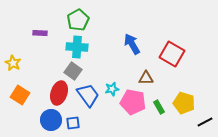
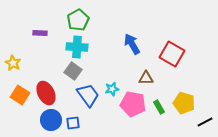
red ellipse: moved 13 px left; rotated 45 degrees counterclockwise
pink pentagon: moved 2 px down
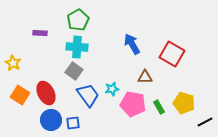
gray square: moved 1 px right
brown triangle: moved 1 px left, 1 px up
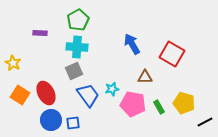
gray square: rotated 30 degrees clockwise
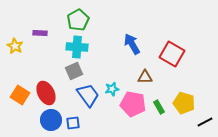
yellow star: moved 2 px right, 17 px up
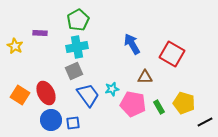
cyan cross: rotated 15 degrees counterclockwise
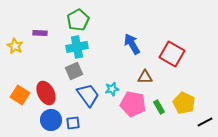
yellow pentagon: rotated 10 degrees clockwise
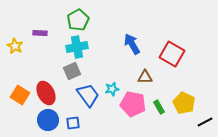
gray square: moved 2 px left
blue circle: moved 3 px left
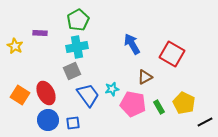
brown triangle: rotated 28 degrees counterclockwise
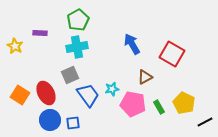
gray square: moved 2 px left, 4 px down
blue circle: moved 2 px right
